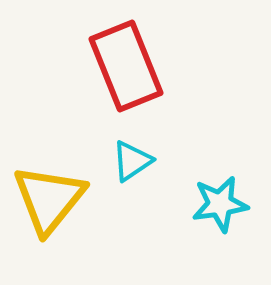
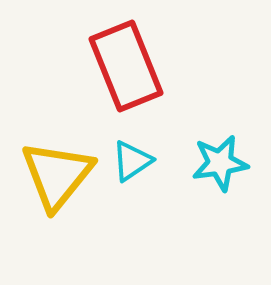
yellow triangle: moved 8 px right, 24 px up
cyan star: moved 41 px up
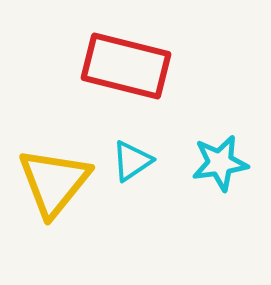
red rectangle: rotated 54 degrees counterclockwise
yellow triangle: moved 3 px left, 7 px down
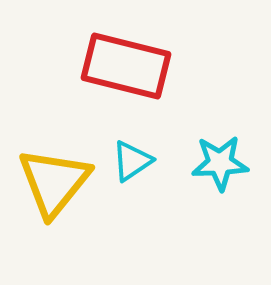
cyan star: rotated 6 degrees clockwise
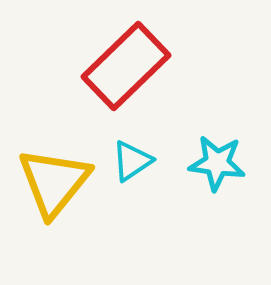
red rectangle: rotated 58 degrees counterclockwise
cyan star: moved 3 px left; rotated 10 degrees clockwise
